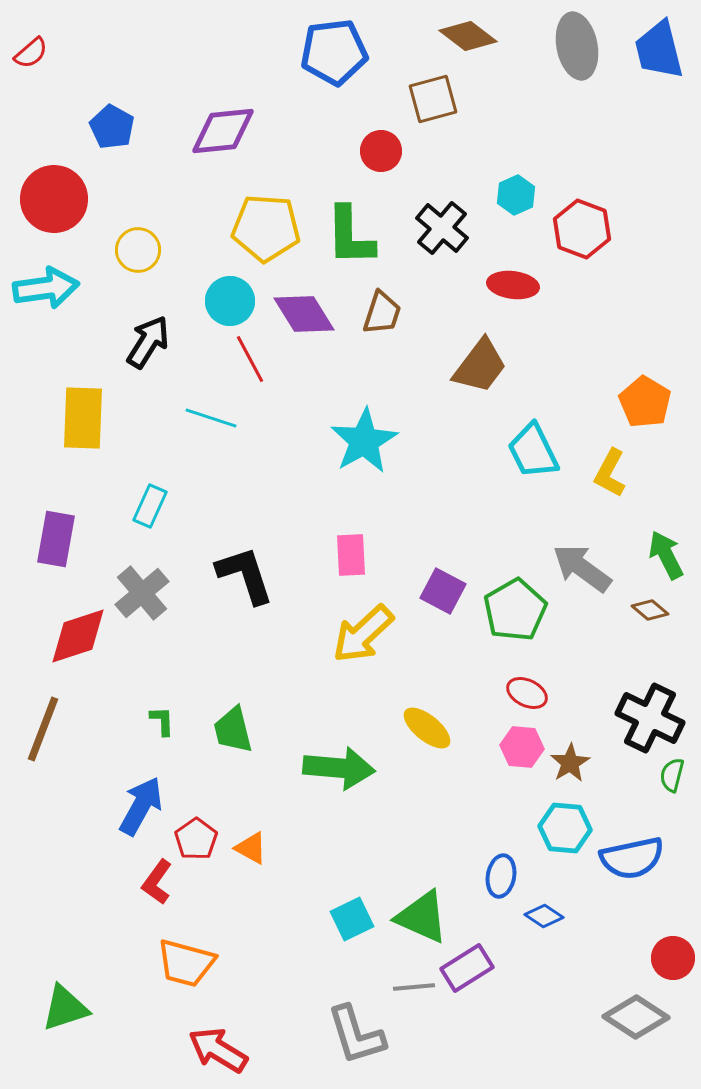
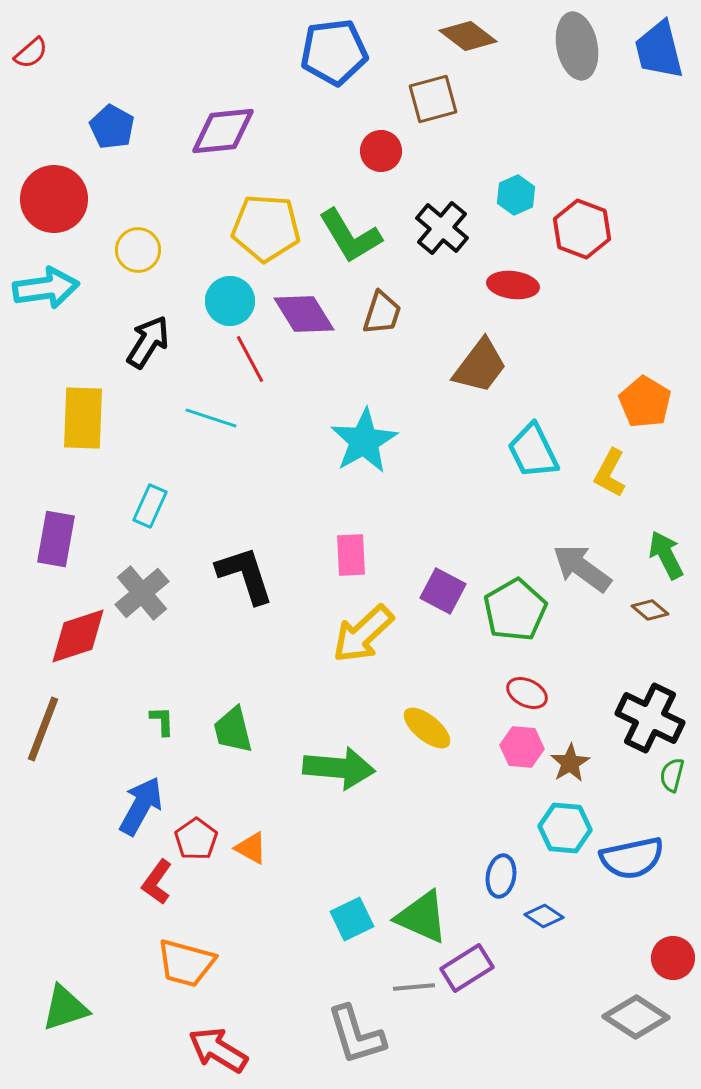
green L-shape at (350, 236): rotated 30 degrees counterclockwise
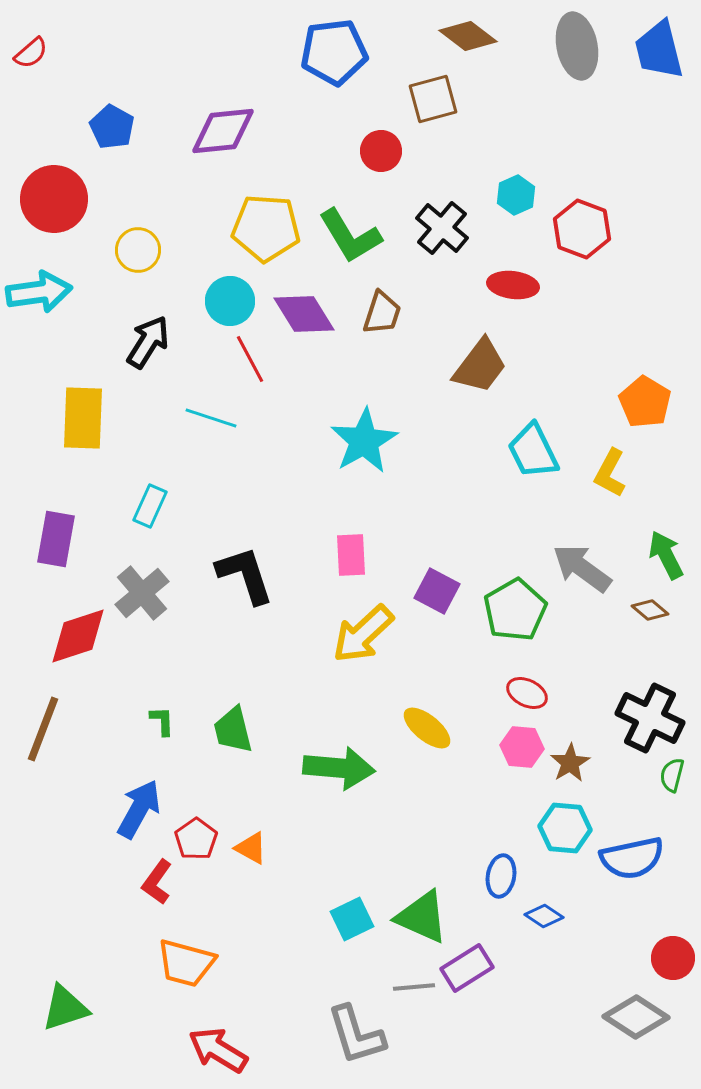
cyan arrow at (46, 288): moved 7 px left, 4 px down
purple square at (443, 591): moved 6 px left
blue arrow at (141, 806): moved 2 px left, 3 px down
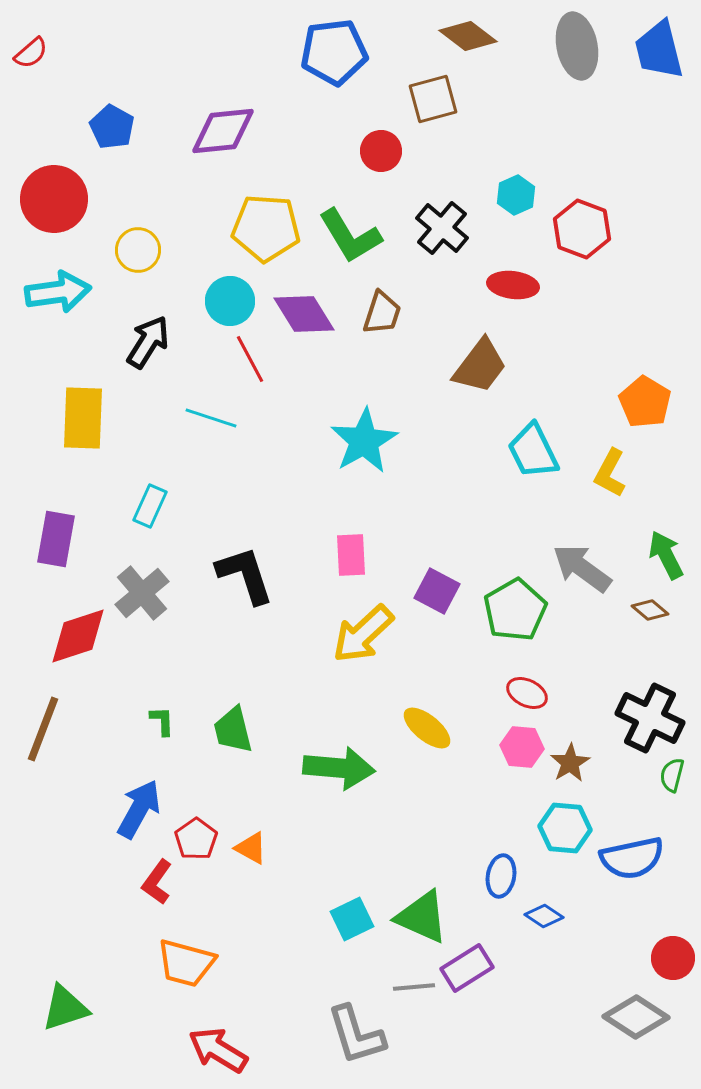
cyan arrow at (39, 292): moved 19 px right
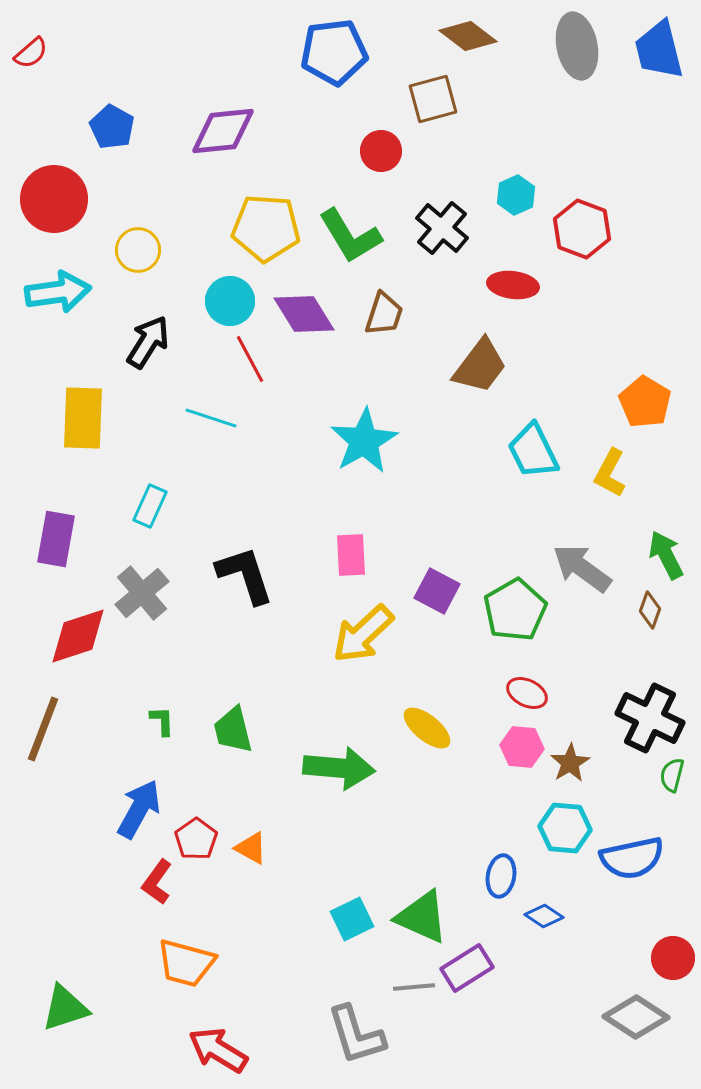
brown trapezoid at (382, 313): moved 2 px right, 1 px down
brown diamond at (650, 610): rotated 69 degrees clockwise
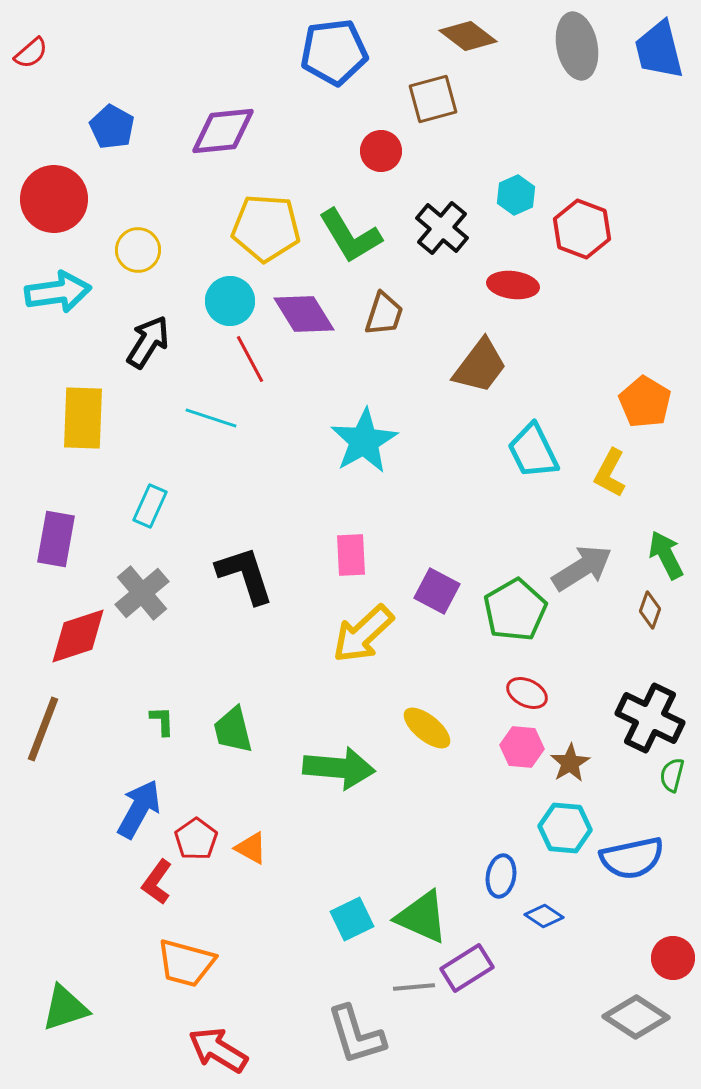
gray arrow at (582, 568): rotated 112 degrees clockwise
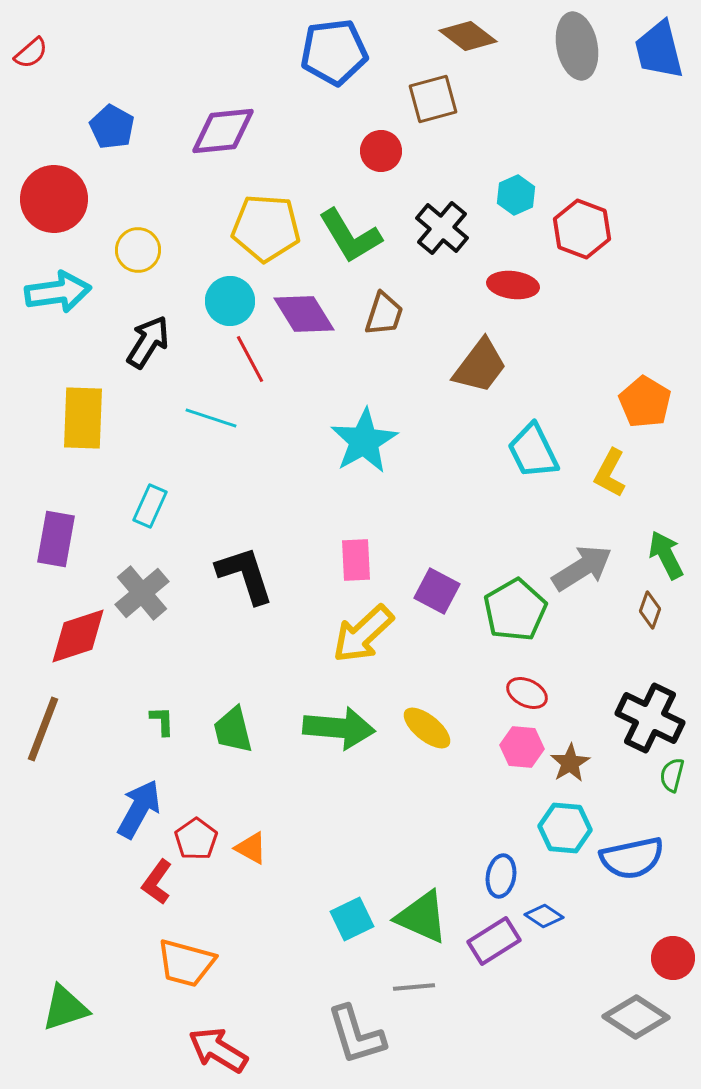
pink rectangle at (351, 555): moved 5 px right, 5 px down
green arrow at (339, 768): moved 40 px up
purple rectangle at (467, 968): moved 27 px right, 27 px up
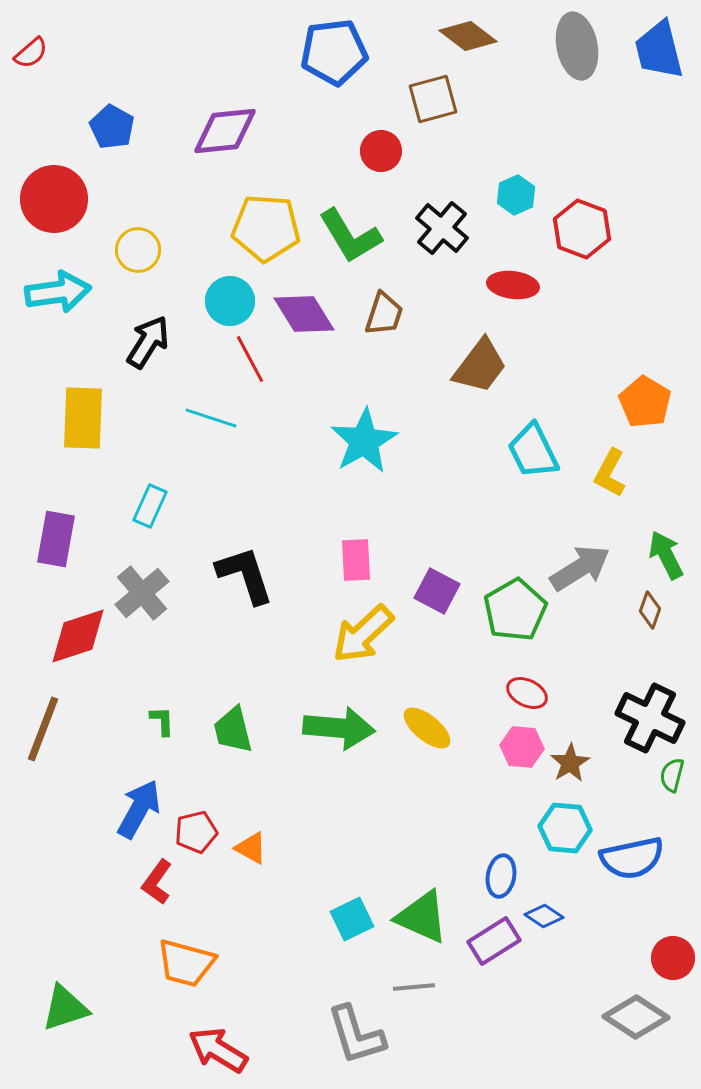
purple diamond at (223, 131): moved 2 px right
gray arrow at (582, 568): moved 2 px left
red pentagon at (196, 839): moved 7 px up; rotated 21 degrees clockwise
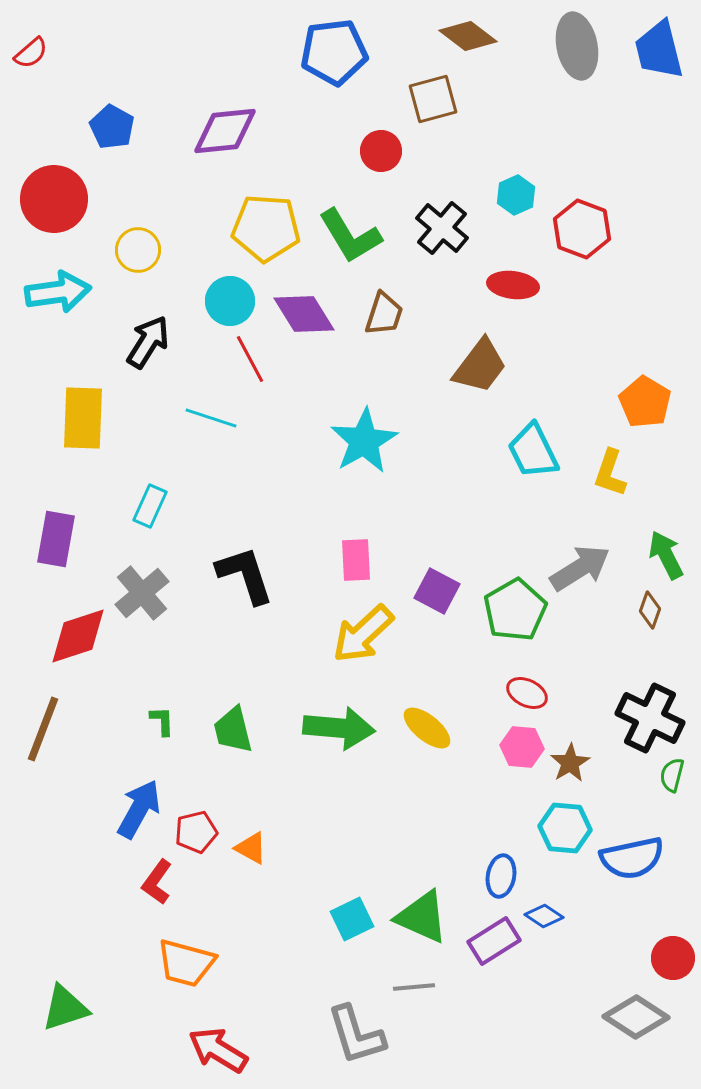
yellow L-shape at (610, 473): rotated 9 degrees counterclockwise
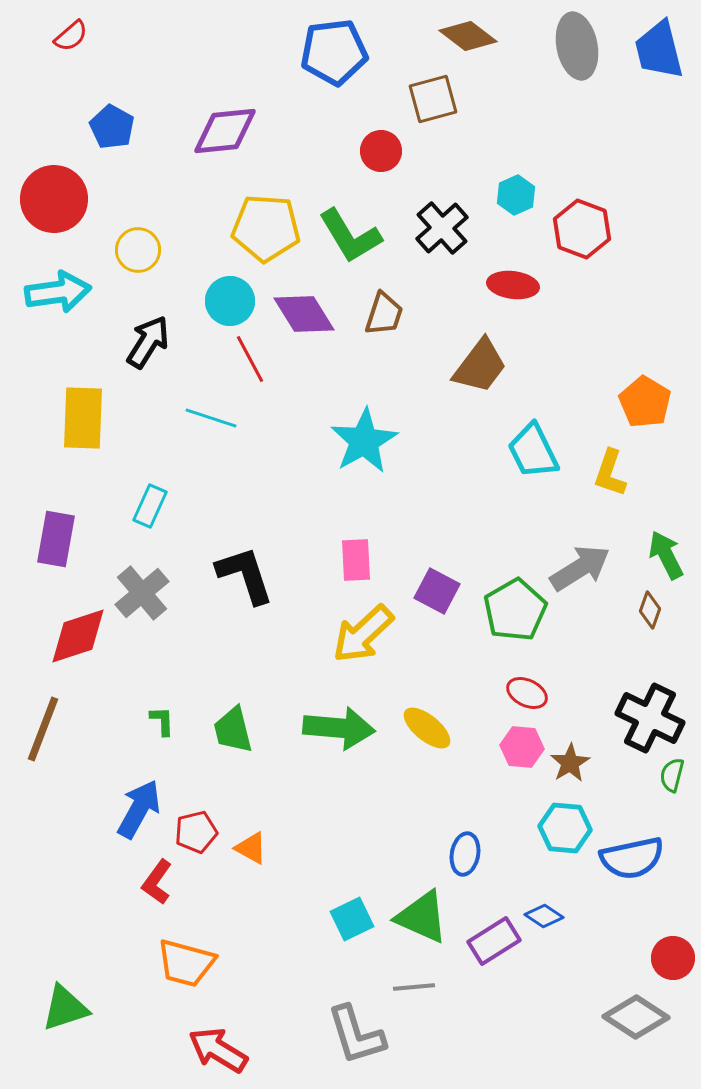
red semicircle at (31, 53): moved 40 px right, 17 px up
black cross at (442, 228): rotated 8 degrees clockwise
blue ellipse at (501, 876): moved 36 px left, 22 px up
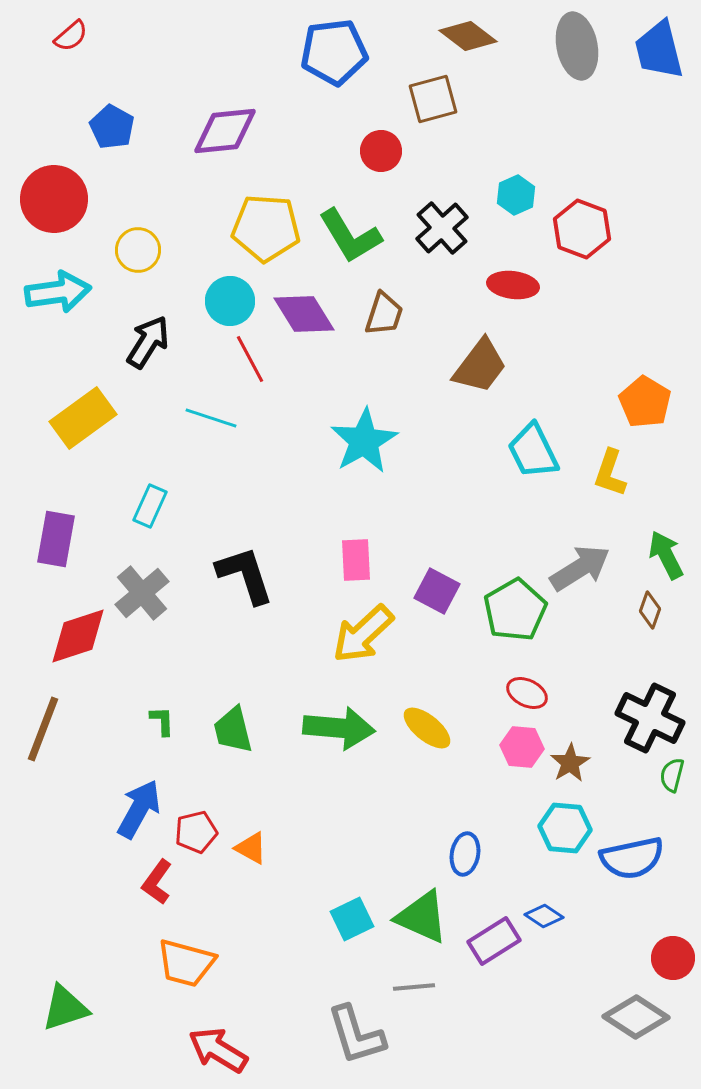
yellow rectangle at (83, 418): rotated 52 degrees clockwise
